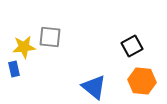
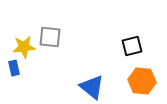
black square: rotated 15 degrees clockwise
blue rectangle: moved 1 px up
blue triangle: moved 2 px left
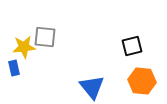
gray square: moved 5 px left
blue triangle: rotated 12 degrees clockwise
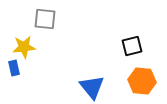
gray square: moved 18 px up
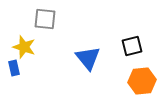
yellow star: rotated 25 degrees clockwise
orange hexagon: rotated 12 degrees counterclockwise
blue triangle: moved 4 px left, 29 px up
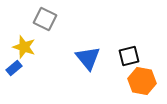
gray square: rotated 20 degrees clockwise
black square: moved 3 px left, 10 px down
blue rectangle: rotated 63 degrees clockwise
orange hexagon: rotated 16 degrees clockwise
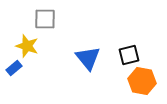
gray square: rotated 25 degrees counterclockwise
yellow star: moved 3 px right, 1 px up
black square: moved 1 px up
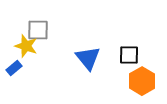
gray square: moved 7 px left, 11 px down
yellow star: moved 1 px left
black square: rotated 15 degrees clockwise
orange hexagon: rotated 20 degrees clockwise
